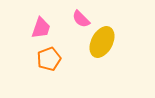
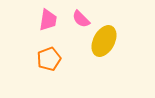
pink trapezoid: moved 7 px right, 8 px up; rotated 10 degrees counterclockwise
yellow ellipse: moved 2 px right, 1 px up
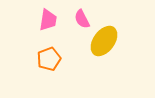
pink semicircle: moved 1 px right; rotated 18 degrees clockwise
yellow ellipse: rotated 8 degrees clockwise
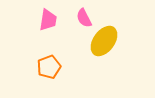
pink semicircle: moved 2 px right, 1 px up
orange pentagon: moved 8 px down
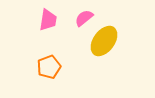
pink semicircle: rotated 78 degrees clockwise
